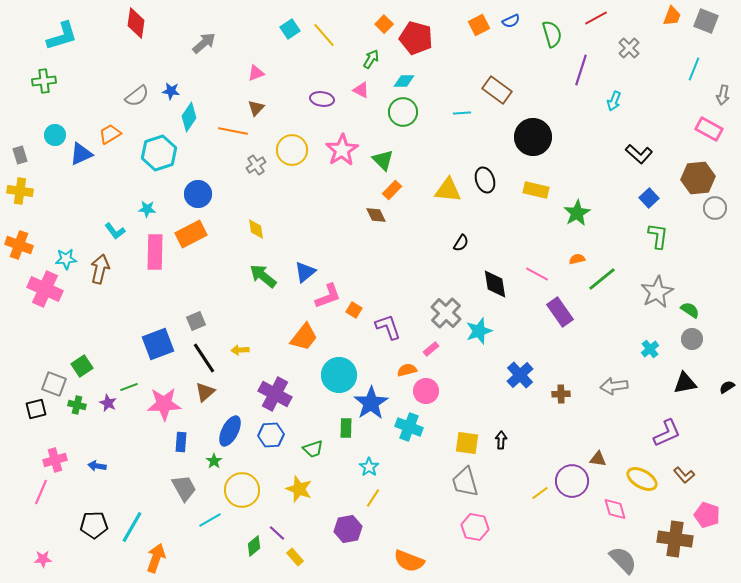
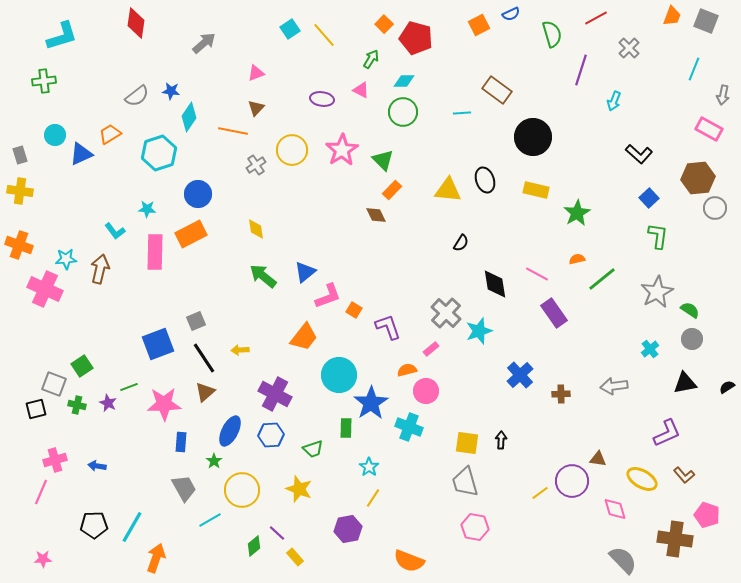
blue semicircle at (511, 21): moved 7 px up
purple rectangle at (560, 312): moved 6 px left, 1 px down
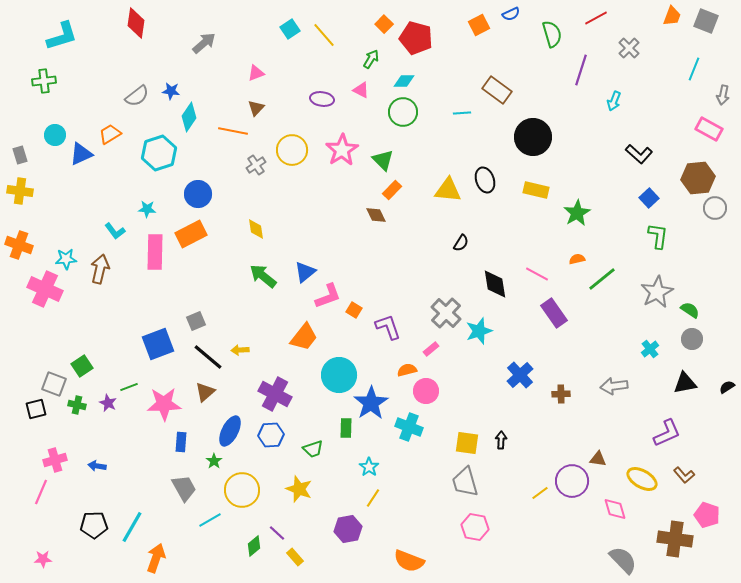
black line at (204, 358): moved 4 px right, 1 px up; rotated 16 degrees counterclockwise
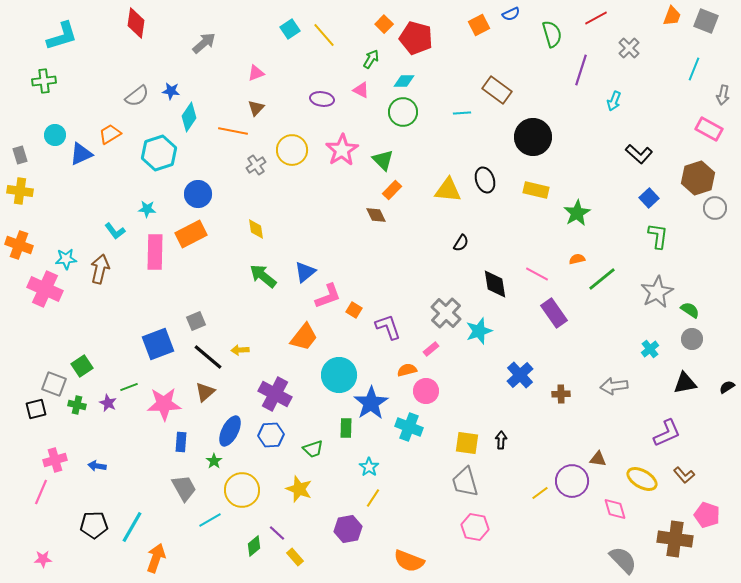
brown hexagon at (698, 178): rotated 12 degrees counterclockwise
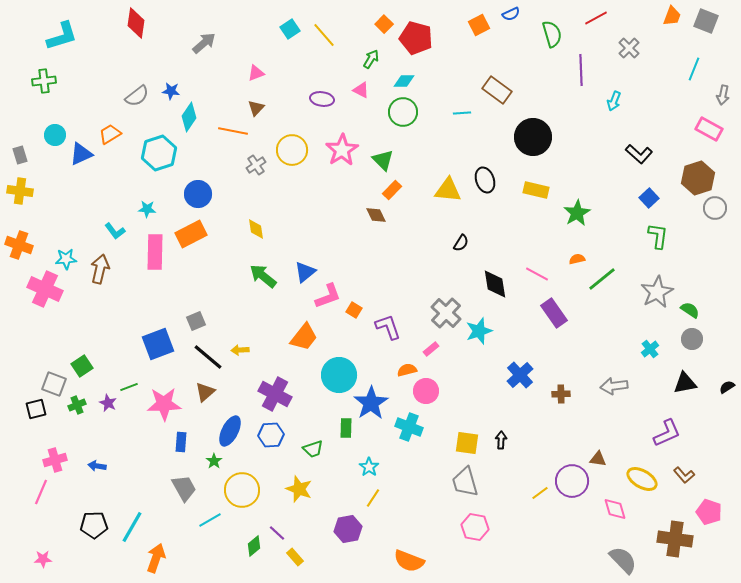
purple line at (581, 70): rotated 20 degrees counterclockwise
green cross at (77, 405): rotated 36 degrees counterclockwise
pink pentagon at (707, 515): moved 2 px right, 3 px up
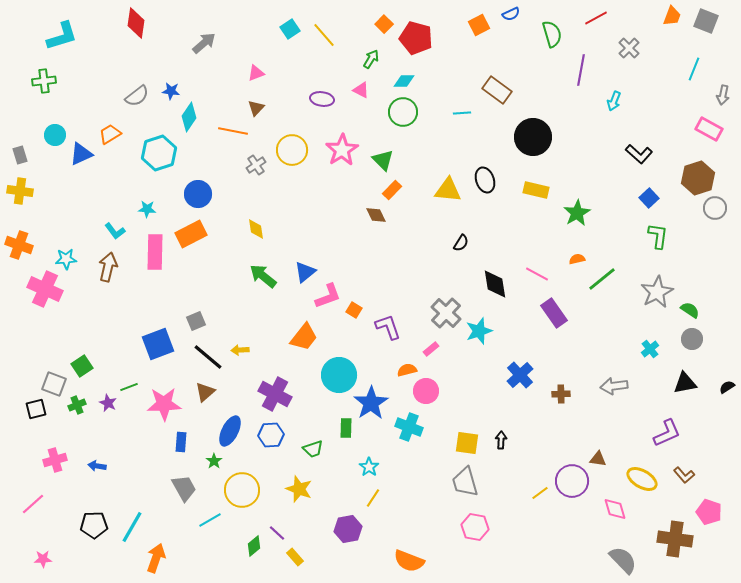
purple line at (581, 70): rotated 12 degrees clockwise
brown arrow at (100, 269): moved 8 px right, 2 px up
pink line at (41, 492): moved 8 px left, 12 px down; rotated 25 degrees clockwise
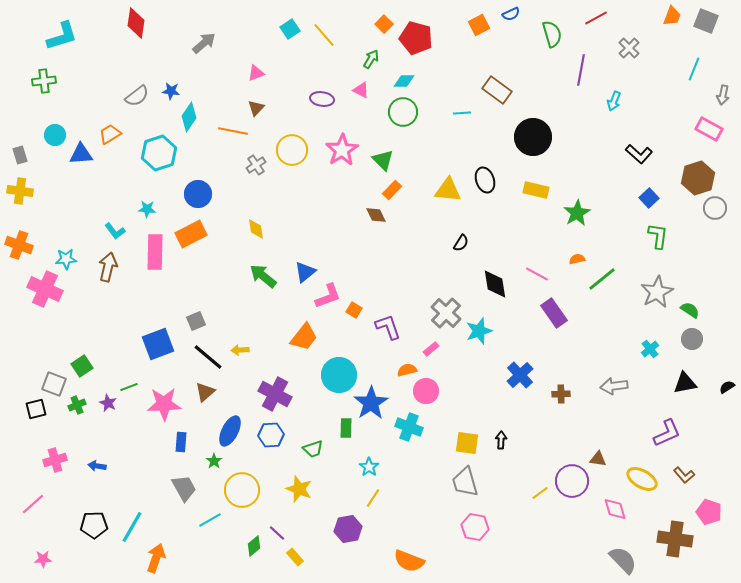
blue triangle at (81, 154): rotated 20 degrees clockwise
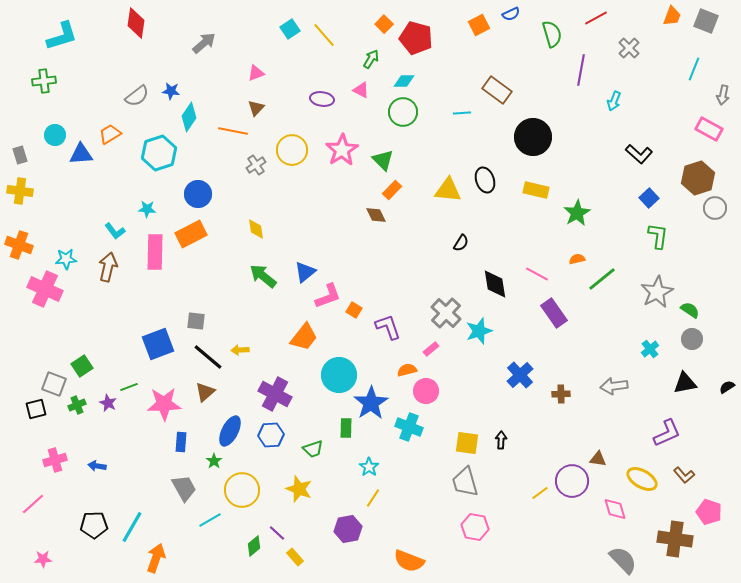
gray square at (196, 321): rotated 30 degrees clockwise
